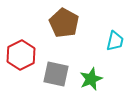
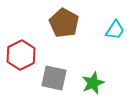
cyan trapezoid: moved 11 px up; rotated 20 degrees clockwise
gray square: moved 2 px left, 4 px down
green star: moved 2 px right, 4 px down
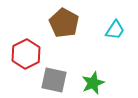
red hexagon: moved 5 px right, 1 px up
gray square: moved 2 px down
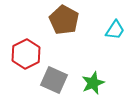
brown pentagon: moved 3 px up
gray square: rotated 12 degrees clockwise
